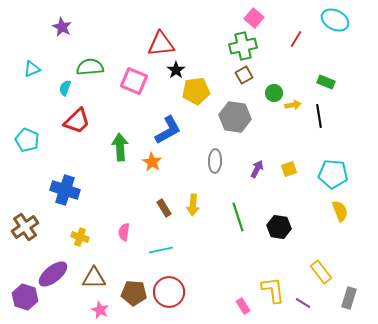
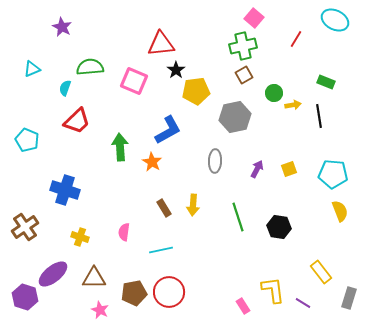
gray hexagon at (235, 117): rotated 20 degrees counterclockwise
brown pentagon at (134, 293): rotated 15 degrees counterclockwise
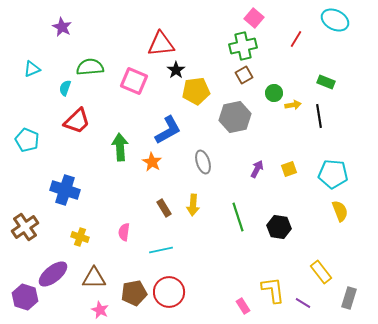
gray ellipse at (215, 161): moved 12 px left, 1 px down; rotated 20 degrees counterclockwise
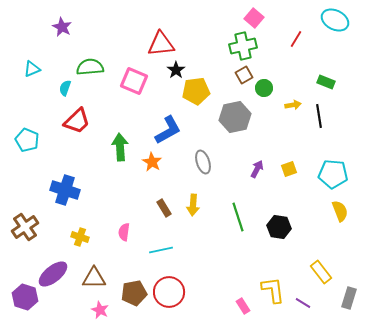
green circle at (274, 93): moved 10 px left, 5 px up
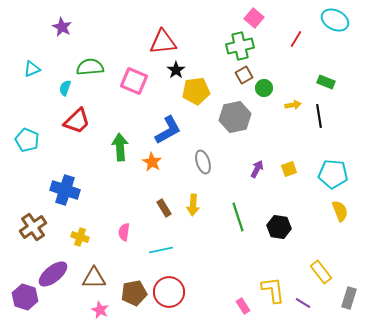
red triangle at (161, 44): moved 2 px right, 2 px up
green cross at (243, 46): moved 3 px left
brown cross at (25, 227): moved 8 px right
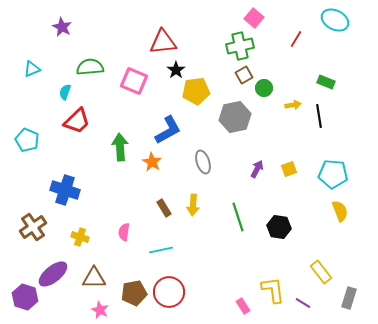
cyan semicircle at (65, 88): moved 4 px down
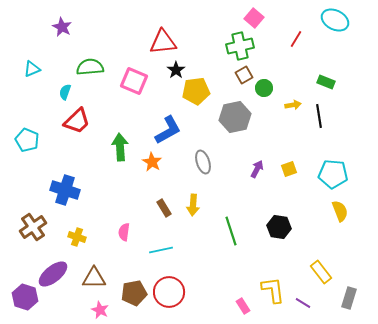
green line at (238, 217): moved 7 px left, 14 px down
yellow cross at (80, 237): moved 3 px left
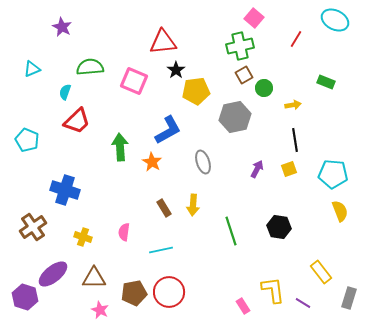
black line at (319, 116): moved 24 px left, 24 px down
yellow cross at (77, 237): moved 6 px right
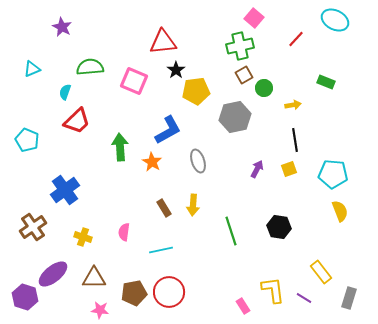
red line at (296, 39): rotated 12 degrees clockwise
gray ellipse at (203, 162): moved 5 px left, 1 px up
blue cross at (65, 190): rotated 36 degrees clockwise
purple line at (303, 303): moved 1 px right, 5 px up
pink star at (100, 310): rotated 18 degrees counterclockwise
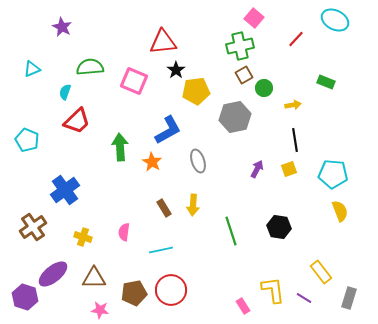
red circle at (169, 292): moved 2 px right, 2 px up
